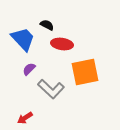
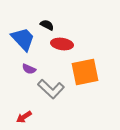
purple semicircle: rotated 112 degrees counterclockwise
red arrow: moved 1 px left, 1 px up
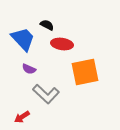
gray L-shape: moved 5 px left, 5 px down
red arrow: moved 2 px left
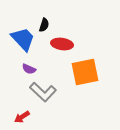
black semicircle: moved 3 px left; rotated 80 degrees clockwise
gray L-shape: moved 3 px left, 2 px up
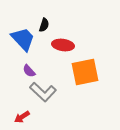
red ellipse: moved 1 px right, 1 px down
purple semicircle: moved 2 px down; rotated 24 degrees clockwise
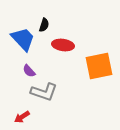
orange square: moved 14 px right, 6 px up
gray L-shape: moved 1 px right; rotated 24 degrees counterclockwise
